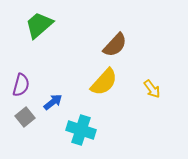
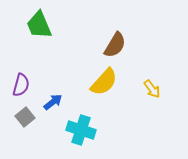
green trapezoid: rotated 72 degrees counterclockwise
brown semicircle: rotated 12 degrees counterclockwise
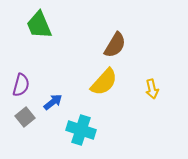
yellow arrow: rotated 24 degrees clockwise
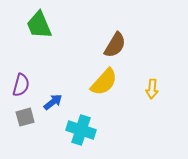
yellow arrow: rotated 18 degrees clockwise
gray square: rotated 24 degrees clockwise
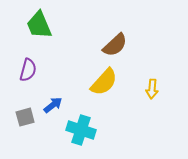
brown semicircle: rotated 16 degrees clockwise
purple semicircle: moved 7 px right, 15 px up
blue arrow: moved 3 px down
